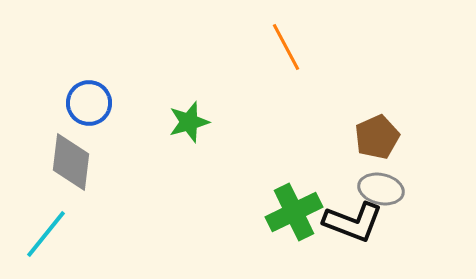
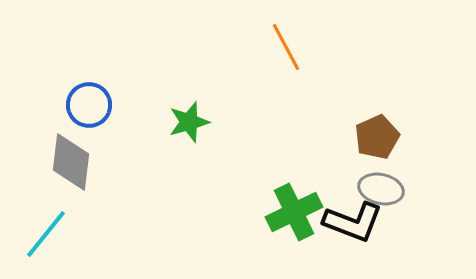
blue circle: moved 2 px down
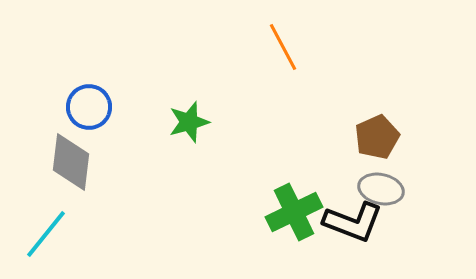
orange line: moved 3 px left
blue circle: moved 2 px down
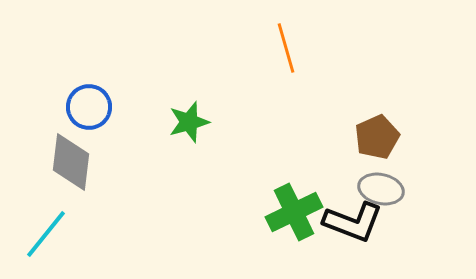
orange line: moved 3 px right, 1 px down; rotated 12 degrees clockwise
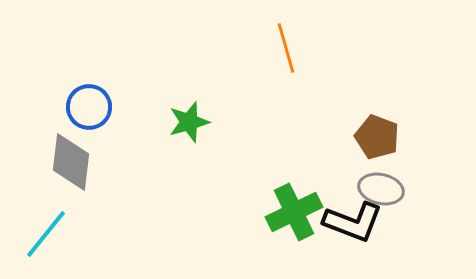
brown pentagon: rotated 27 degrees counterclockwise
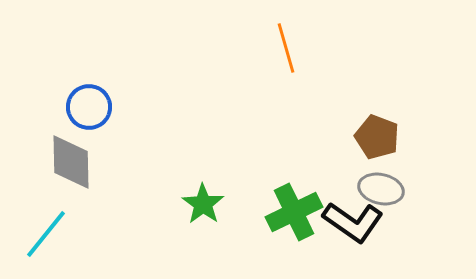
green star: moved 14 px right, 82 px down; rotated 21 degrees counterclockwise
gray diamond: rotated 8 degrees counterclockwise
black L-shape: rotated 14 degrees clockwise
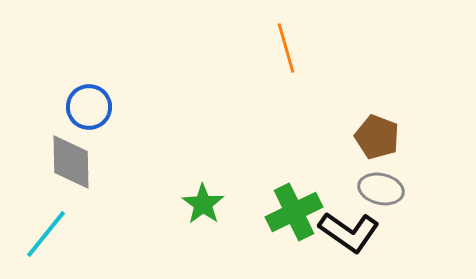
black L-shape: moved 4 px left, 10 px down
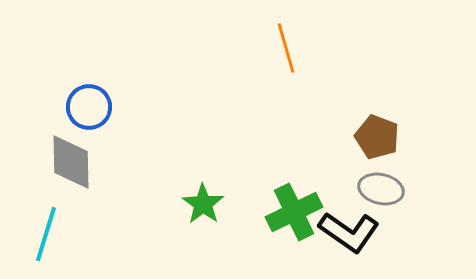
cyan line: rotated 22 degrees counterclockwise
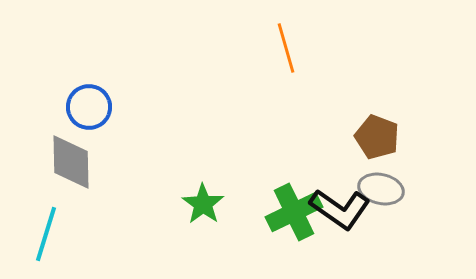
black L-shape: moved 9 px left, 23 px up
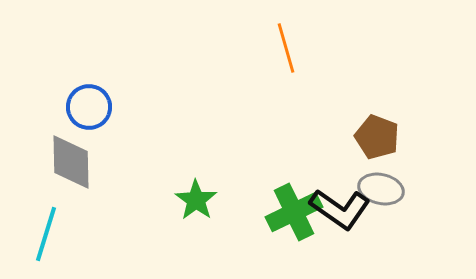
green star: moved 7 px left, 4 px up
